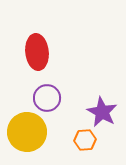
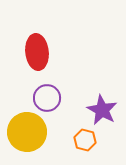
purple star: moved 2 px up
orange hexagon: rotated 20 degrees clockwise
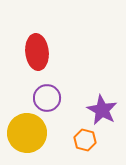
yellow circle: moved 1 px down
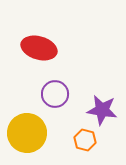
red ellipse: moved 2 px right, 4 px up; rotated 68 degrees counterclockwise
purple circle: moved 8 px right, 4 px up
purple star: rotated 20 degrees counterclockwise
